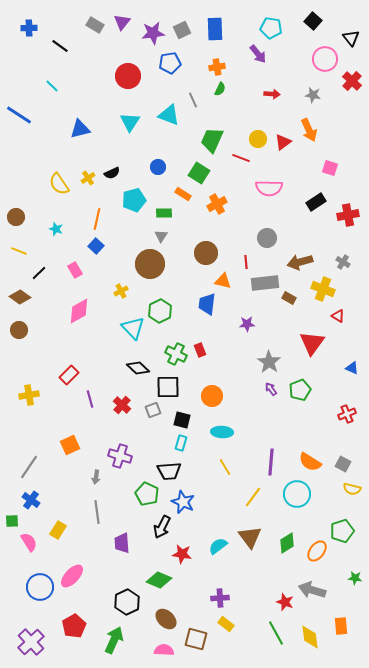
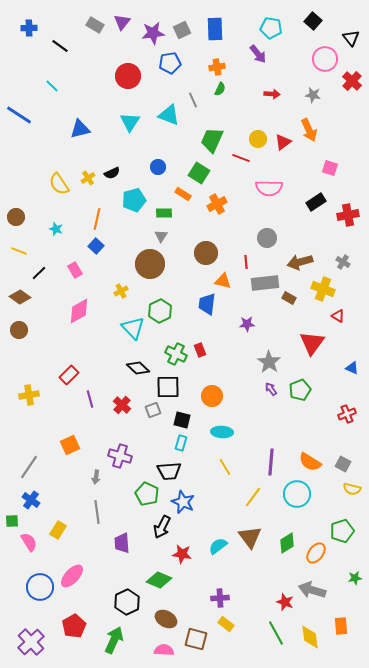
orange ellipse at (317, 551): moved 1 px left, 2 px down
green star at (355, 578): rotated 16 degrees counterclockwise
brown ellipse at (166, 619): rotated 15 degrees counterclockwise
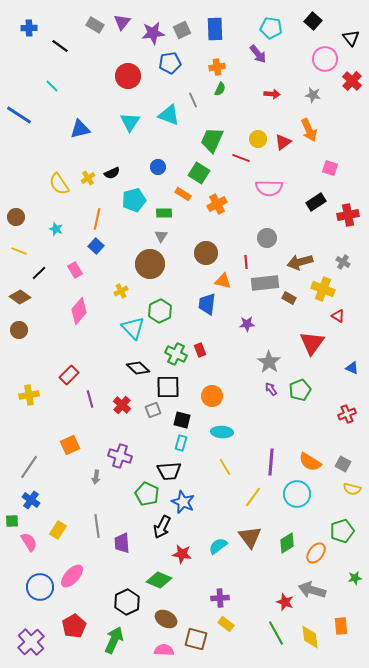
pink diamond at (79, 311): rotated 20 degrees counterclockwise
gray line at (97, 512): moved 14 px down
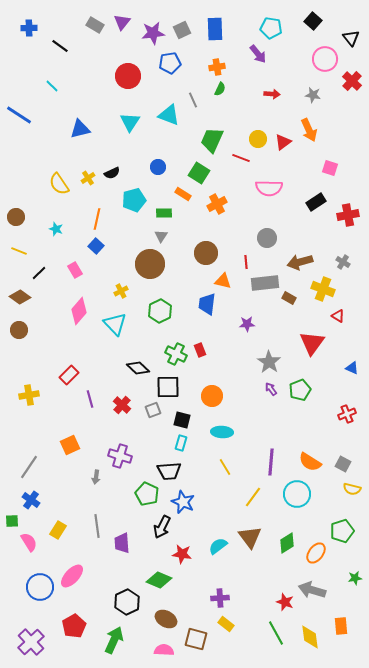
cyan triangle at (133, 328): moved 18 px left, 4 px up
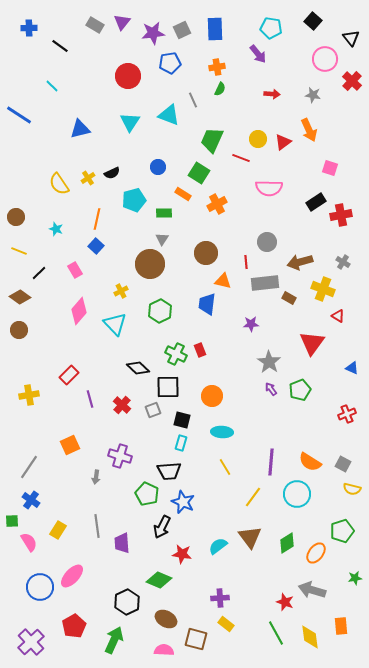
red cross at (348, 215): moved 7 px left
gray triangle at (161, 236): moved 1 px right, 3 px down
gray circle at (267, 238): moved 4 px down
purple star at (247, 324): moved 4 px right
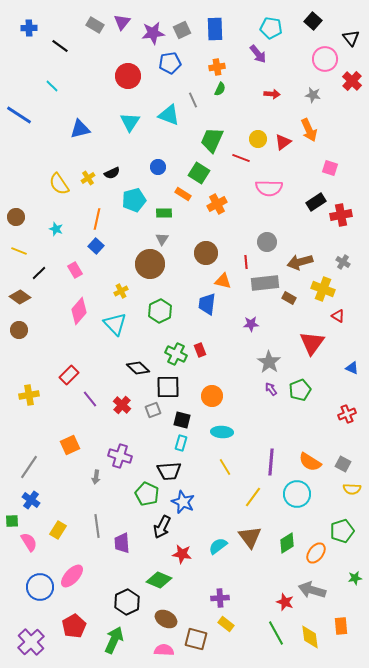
purple line at (90, 399): rotated 24 degrees counterclockwise
yellow semicircle at (352, 489): rotated 12 degrees counterclockwise
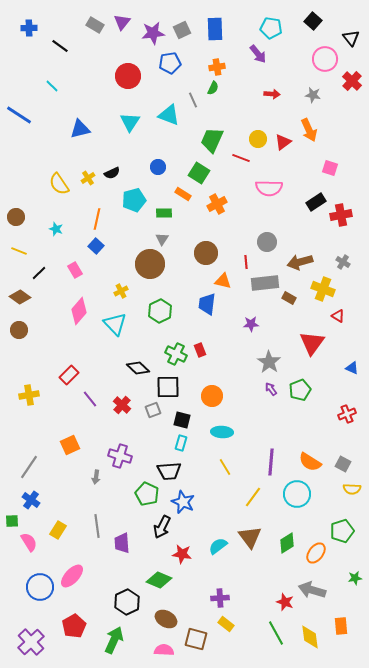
green semicircle at (220, 89): moved 7 px left, 1 px up
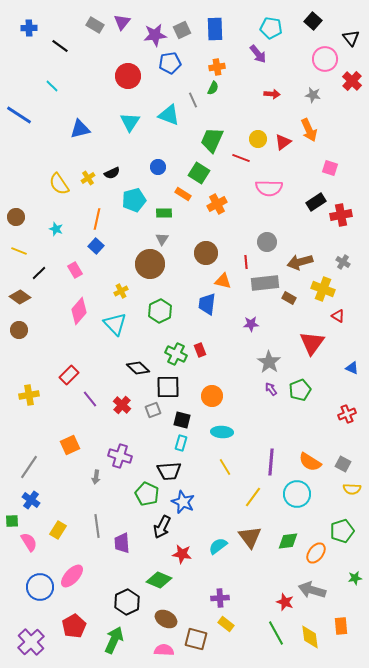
purple star at (153, 33): moved 2 px right, 2 px down
green diamond at (287, 543): moved 1 px right, 2 px up; rotated 25 degrees clockwise
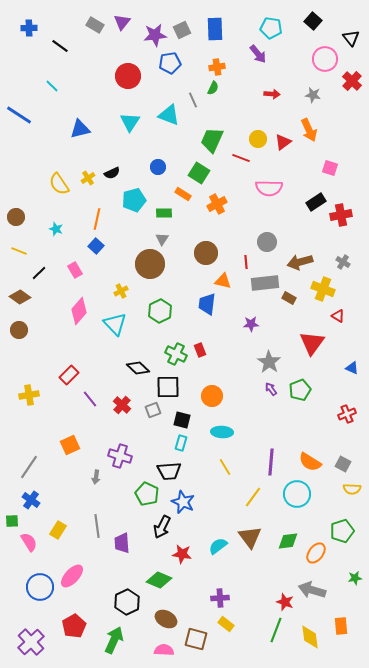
green line at (276, 633): moved 3 px up; rotated 50 degrees clockwise
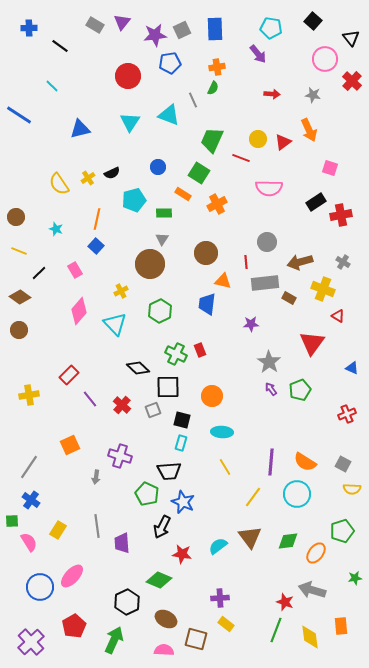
orange semicircle at (310, 462): moved 5 px left
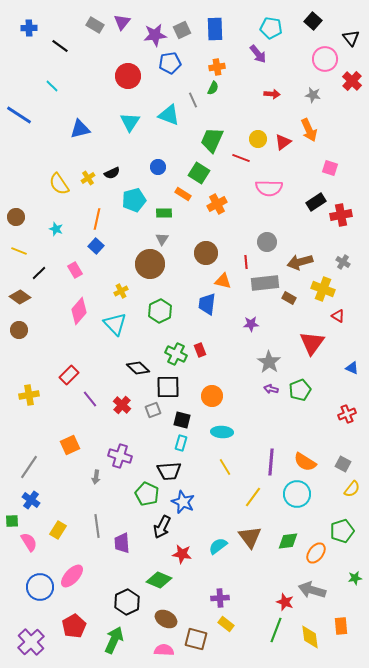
purple arrow at (271, 389): rotated 40 degrees counterclockwise
yellow semicircle at (352, 489): rotated 54 degrees counterclockwise
